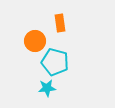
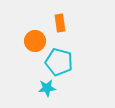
cyan pentagon: moved 4 px right
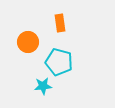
orange circle: moved 7 px left, 1 px down
cyan star: moved 4 px left, 2 px up
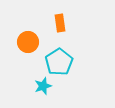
cyan pentagon: rotated 24 degrees clockwise
cyan star: rotated 12 degrees counterclockwise
